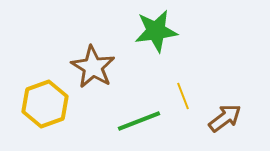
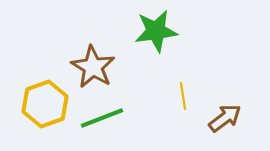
yellow line: rotated 12 degrees clockwise
green line: moved 37 px left, 3 px up
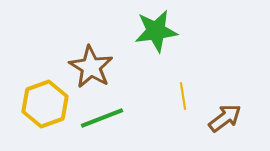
brown star: moved 2 px left
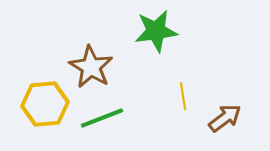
yellow hexagon: rotated 15 degrees clockwise
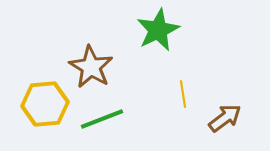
green star: moved 2 px right, 1 px up; rotated 18 degrees counterclockwise
yellow line: moved 2 px up
green line: moved 1 px down
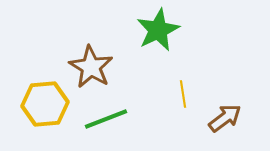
green line: moved 4 px right
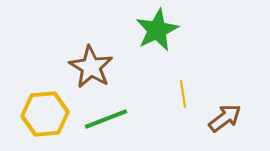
green star: moved 1 px left
yellow hexagon: moved 10 px down
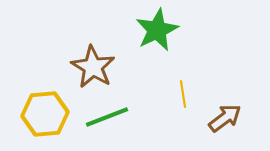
brown star: moved 2 px right
green line: moved 1 px right, 2 px up
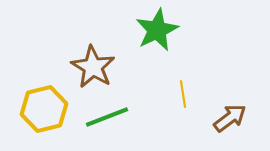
yellow hexagon: moved 1 px left, 5 px up; rotated 9 degrees counterclockwise
brown arrow: moved 5 px right
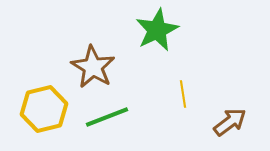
brown arrow: moved 4 px down
